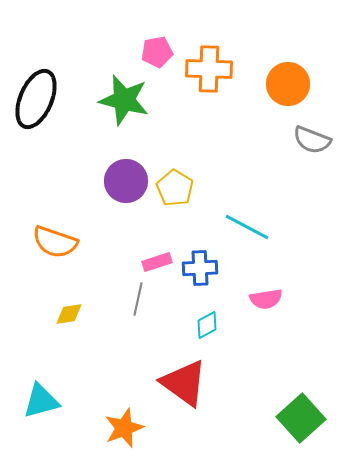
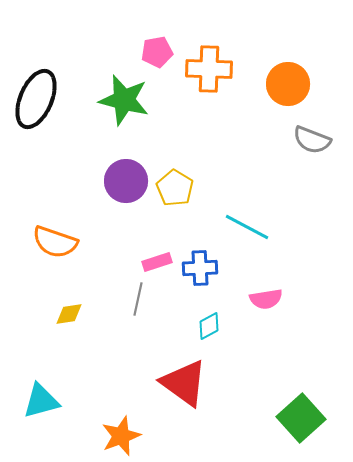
cyan diamond: moved 2 px right, 1 px down
orange star: moved 3 px left, 8 px down
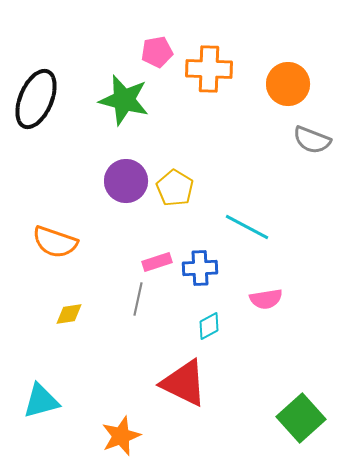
red triangle: rotated 10 degrees counterclockwise
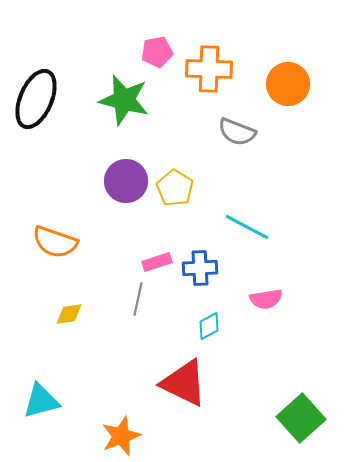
gray semicircle: moved 75 px left, 8 px up
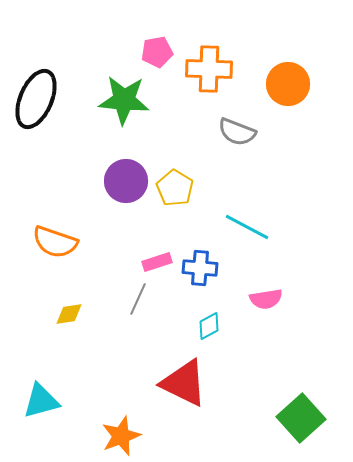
green star: rotated 9 degrees counterclockwise
blue cross: rotated 8 degrees clockwise
gray line: rotated 12 degrees clockwise
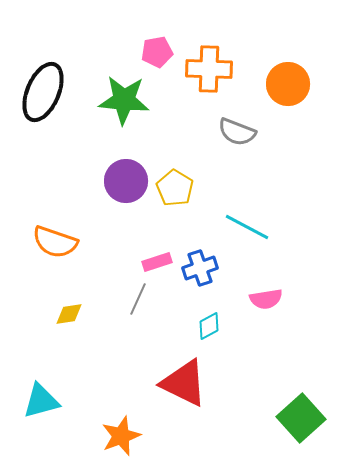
black ellipse: moved 7 px right, 7 px up
blue cross: rotated 24 degrees counterclockwise
